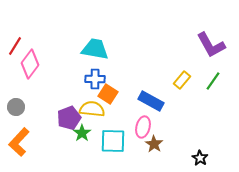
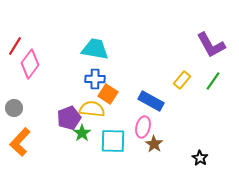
gray circle: moved 2 px left, 1 px down
orange L-shape: moved 1 px right
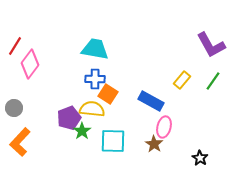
pink ellipse: moved 21 px right
green star: moved 2 px up
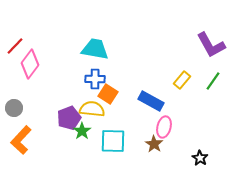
red line: rotated 12 degrees clockwise
orange L-shape: moved 1 px right, 2 px up
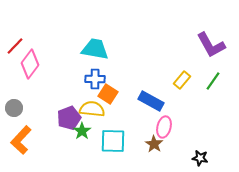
black star: rotated 21 degrees counterclockwise
